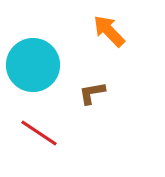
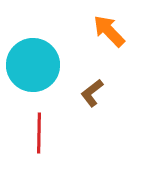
brown L-shape: rotated 28 degrees counterclockwise
red line: rotated 57 degrees clockwise
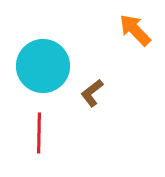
orange arrow: moved 26 px right, 1 px up
cyan circle: moved 10 px right, 1 px down
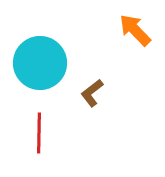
cyan circle: moved 3 px left, 3 px up
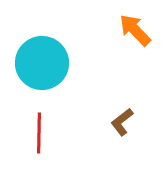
cyan circle: moved 2 px right
brown L-shape: moved 30 px right, 29 px down
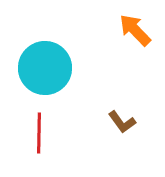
cyan circle: moved 3 px right, 5 px down
brown L-shape: rotated 88 degrees counterclockwise
